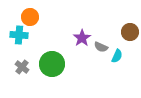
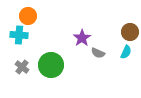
orange circle: moved 2 px left, 1 px up
gray semicircle: moved 3 px left, 6 px down
cyan semicircle: moved 9 px right, 4 px up
green circle: moved 1 px left, 1 px down
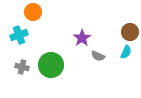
orange circle: moved 5 px right, 4 px up
cyan cross: rotated 24 degrees counterclockwise
gray semicircle: moved 3 px down
gray cross: rotated 24 degrees counterclockwise
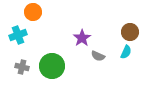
cyan cross: moved 1 px left
green circle: moved 1 px right, 1 px down
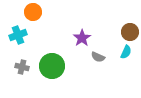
gray semicircle: moved 1 px down
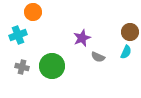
purple star: rotated 12 degrees clockwise
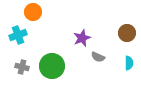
brown circle: moved 3 px left, 1 px down
cyan semicircle: moved 3 px right, 11 px down; rotated 24 degrees counterclockwise
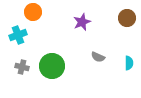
brown circle: moved 15 px up
purple star: moved 16 px up
